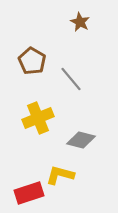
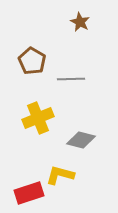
gray line: rotated 52 degrees counterclockwise
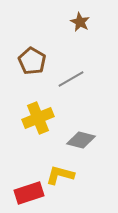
gray line: rotated 28 degrees counterclockwise
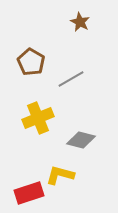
brown pentagon: moved 1 px left, 1 px down
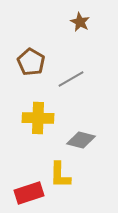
yellow cross: rotated 24 degrees clockwise
yellow L-shape: rotated 104 degrees counterclockwise
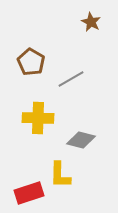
brown star: moved 11 px right
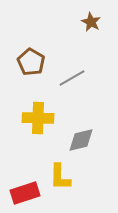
gray line: moved 1 px right, 1 px up
gray diamond: rotated 28 degrees counterclockwise
yellow L-shape: moved 2 px down
red rectangle: moved 4 px left
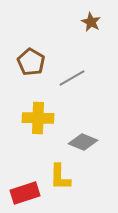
gray diamond: moved 2 px right, 2 px down; rotated 36 degrees clockwise
